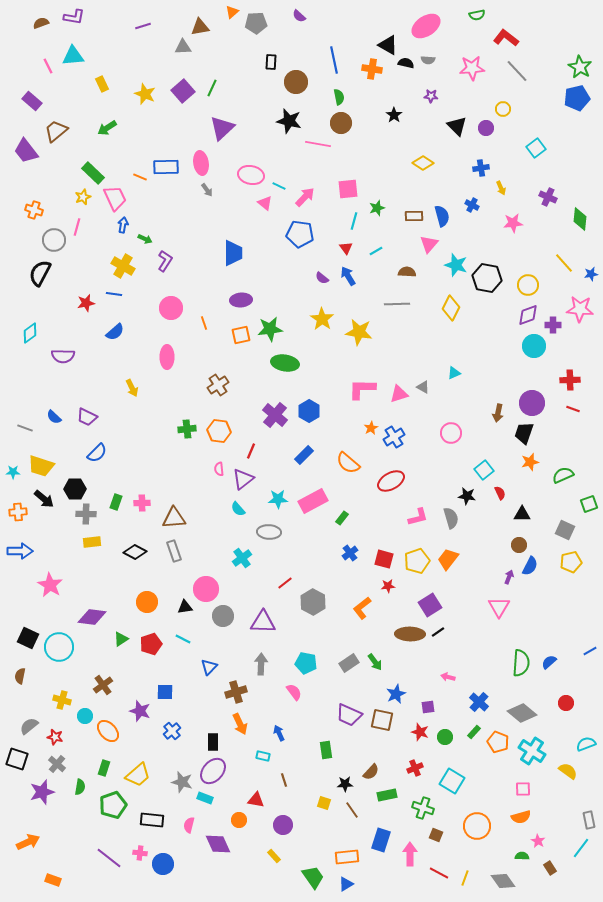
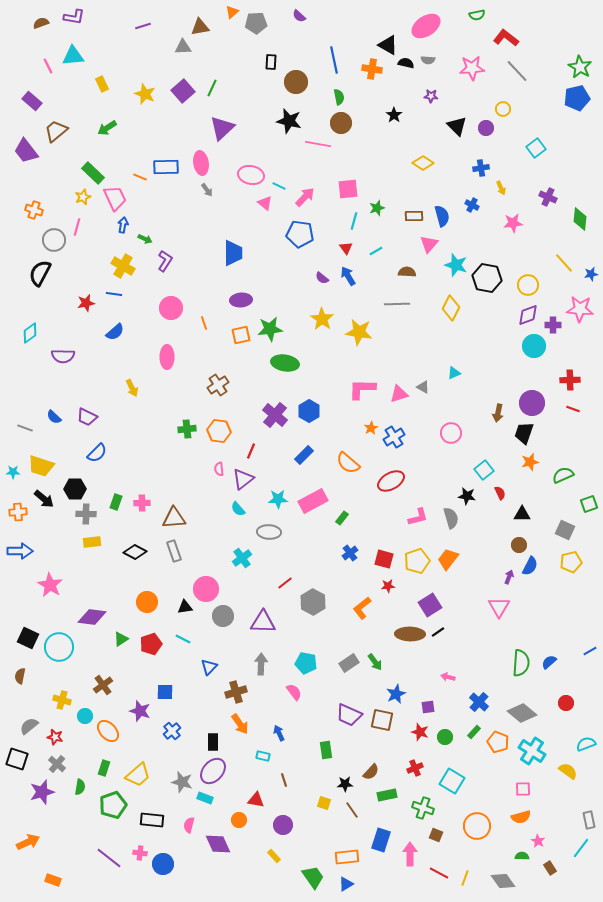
orange arrow at (240, 724): rotated 10 degrees counterclockwise
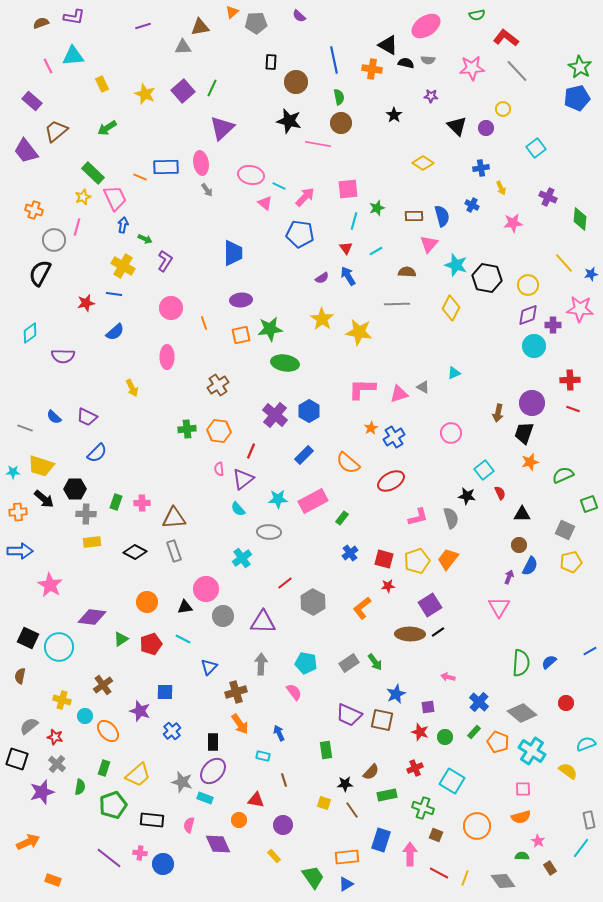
purple semicircle at (322, 278): rotated 72 degrees counterclockwise
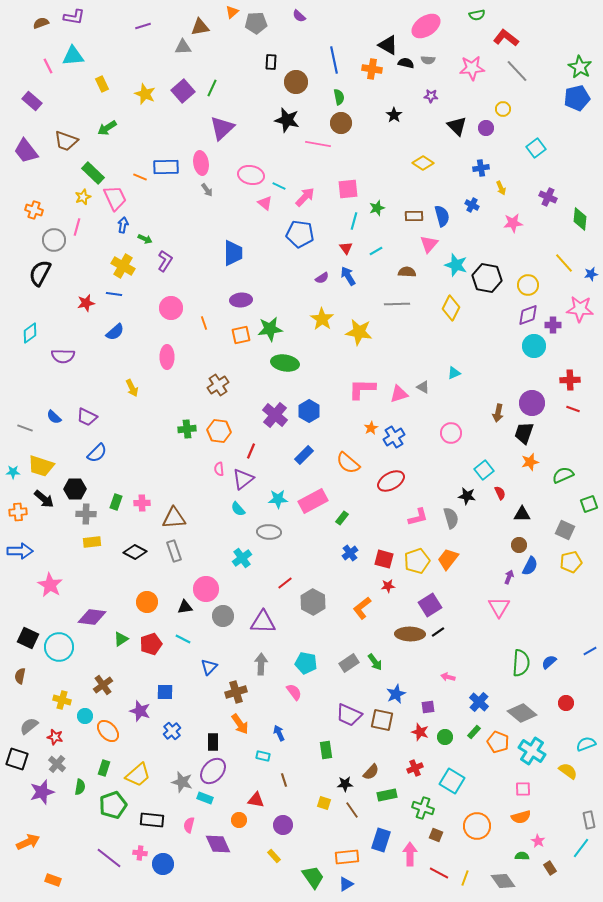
black star at (289, 121): moved 2 px left, 1 px up
brown trapezoid at (56, 131): moved 10 px right, 10 px down; rotated 120 degrees counterclockwise
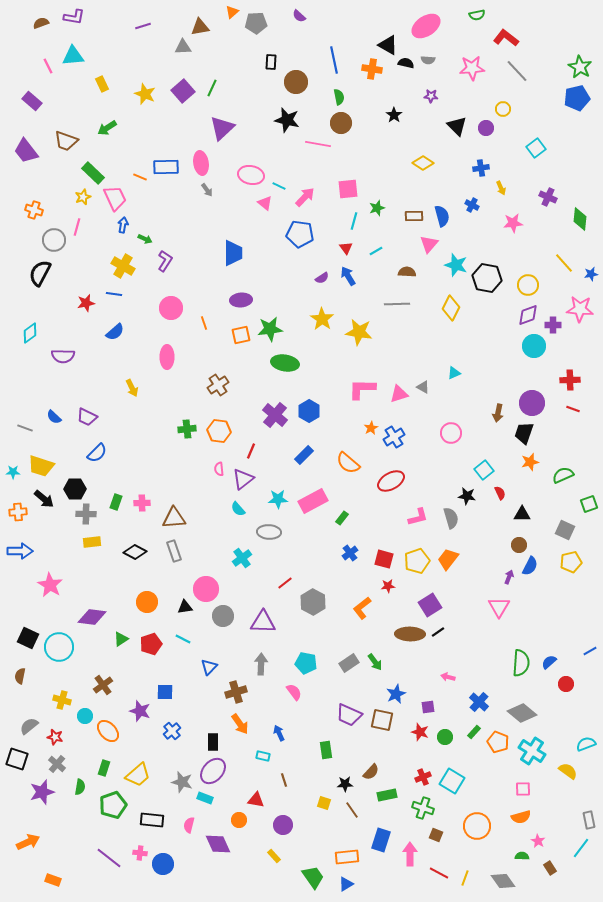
red circle at (566, 703): moved 19 px up
red cross at (415, 768): moved 8 px right, 9 px down
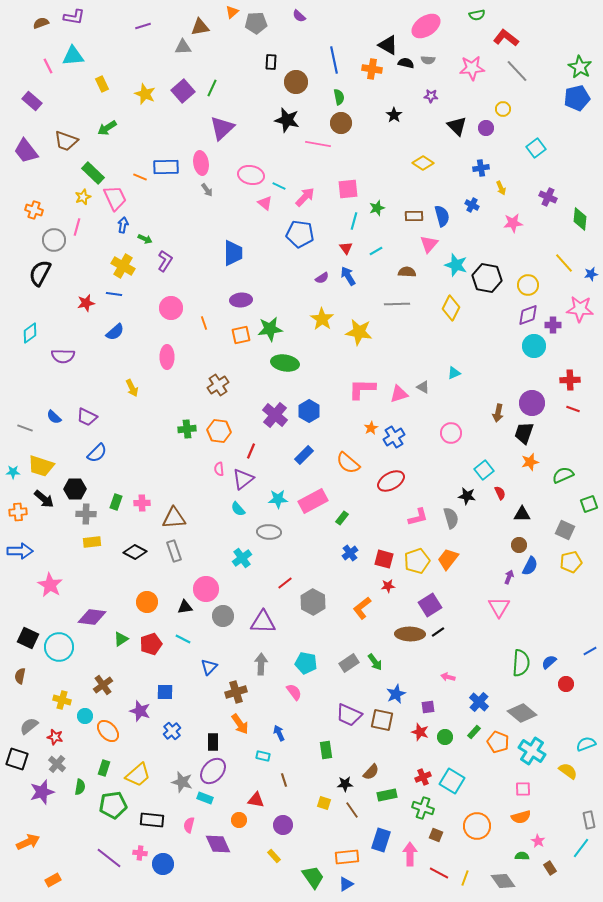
green pentagon at (113, 805): rotated 12 degrees clockwise
orange rectangle at (53, 880): rotated 49 degrees counterclockwise
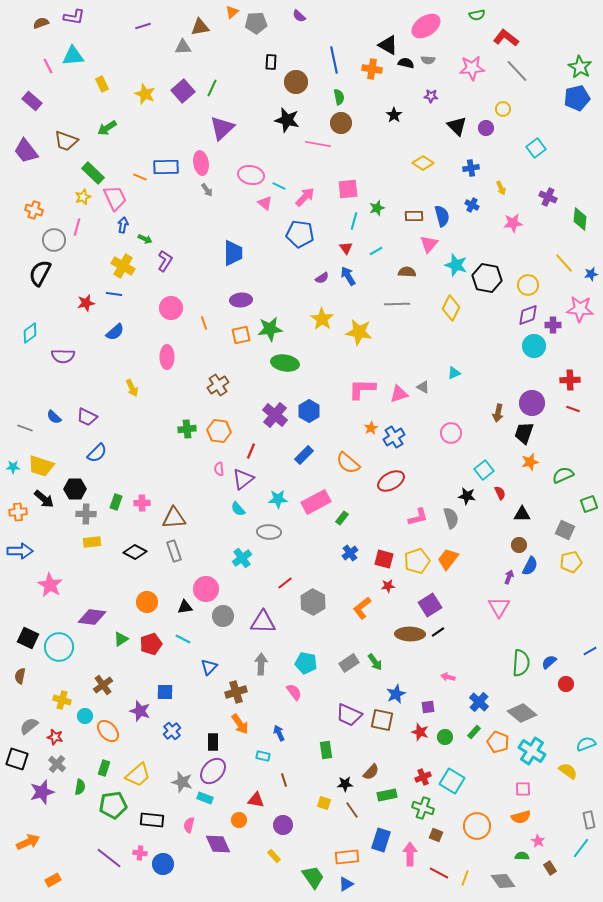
blue cross at (481, 168): moved 10 px left
cyan star at (13, 472): moved 5 px up
pink rectangle at (313, 501): moved 3 px right, 1 px down
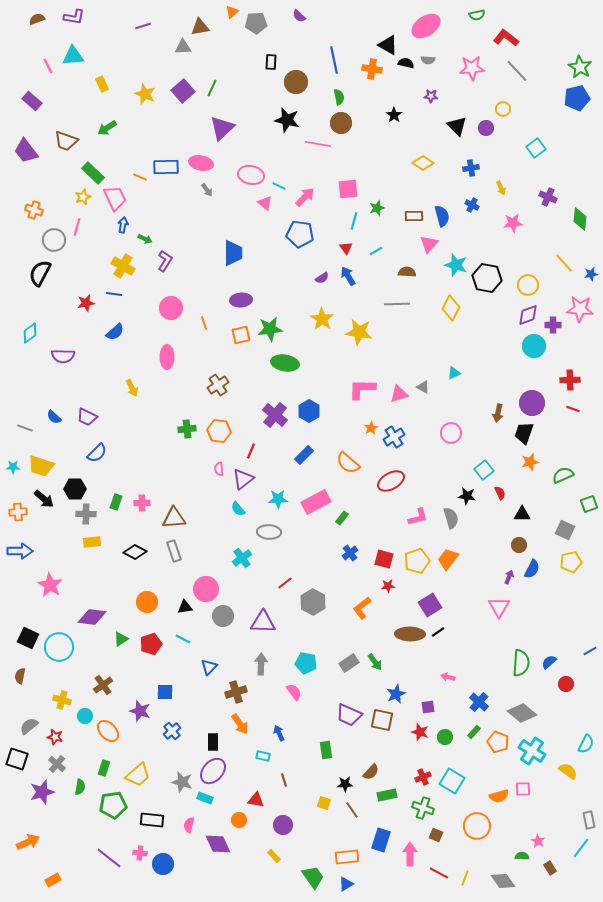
brown semicircle at (41, 23): moved 4 px left, 4 px up
pink ellipse at (201, 163): rotated 70 degrees counterclockwise
blue semicircle at (530, 566): moved 2 px right, 3 px down
cyan semicircle at (586, 744): rotated 138 degrees clockwise
orange semicircle at (521, 817): moved 22 px left, 21 px up
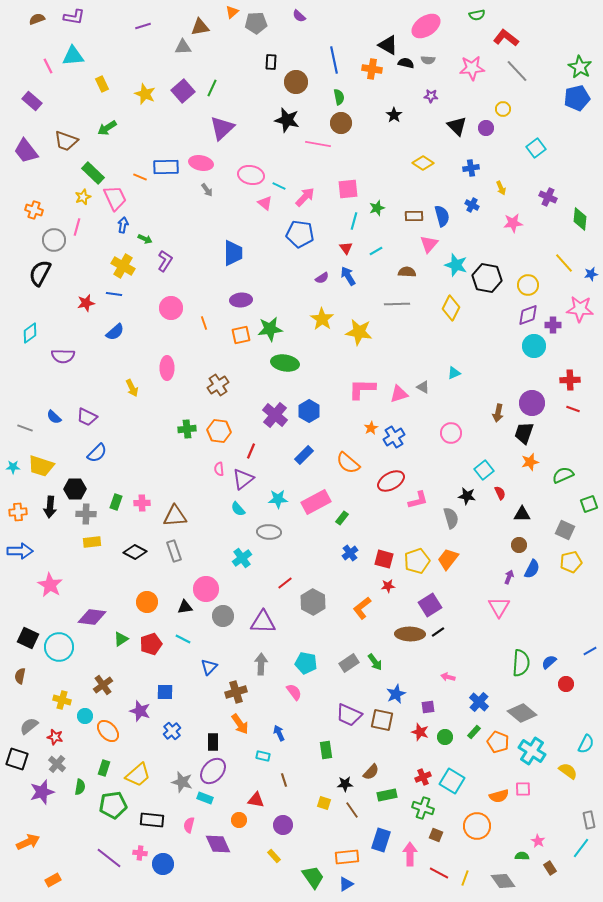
pink ellipse at (167, 357): moved 11 px down
black arrow at (44, 499): moved 6 px right, 8 px down; rotated 55 degrees clockwise
pink L-shape at (418, 517): moved 17 px up
brown triangle at (174, 518): moved 1 px right, 2 px up
